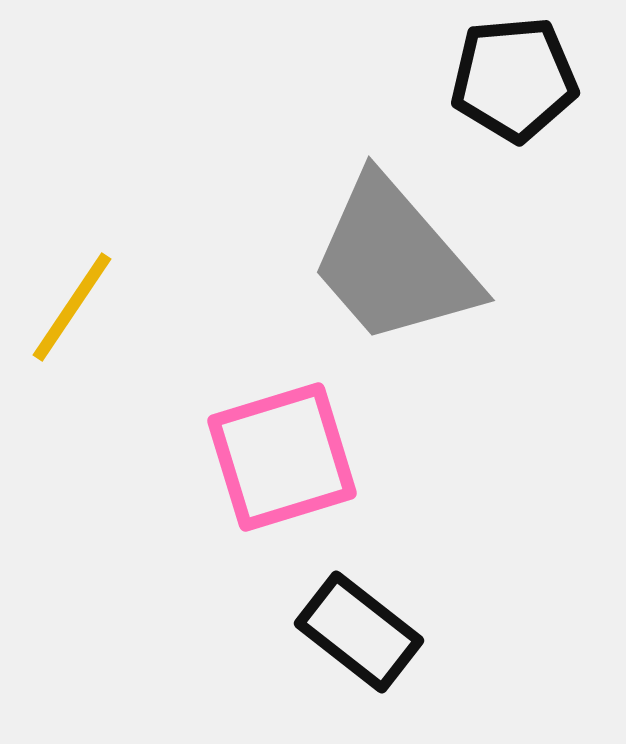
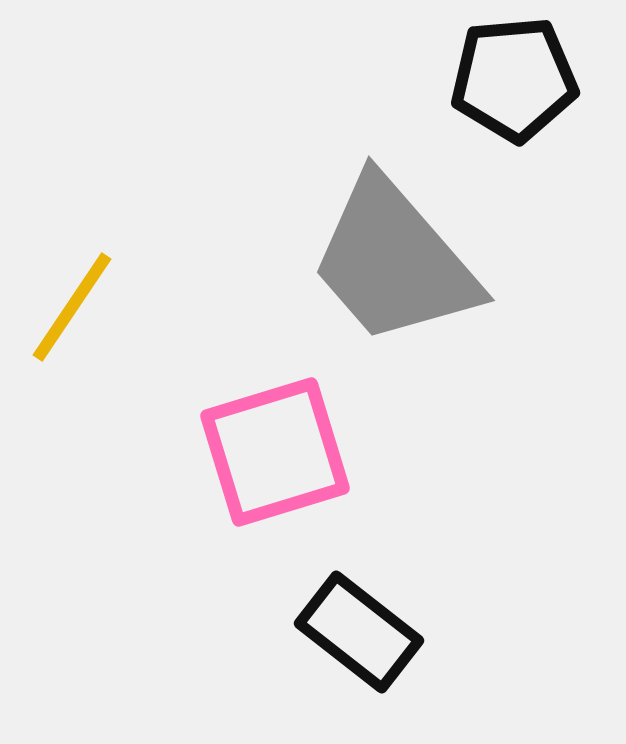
pink square: moved 7 px left, 5 px up
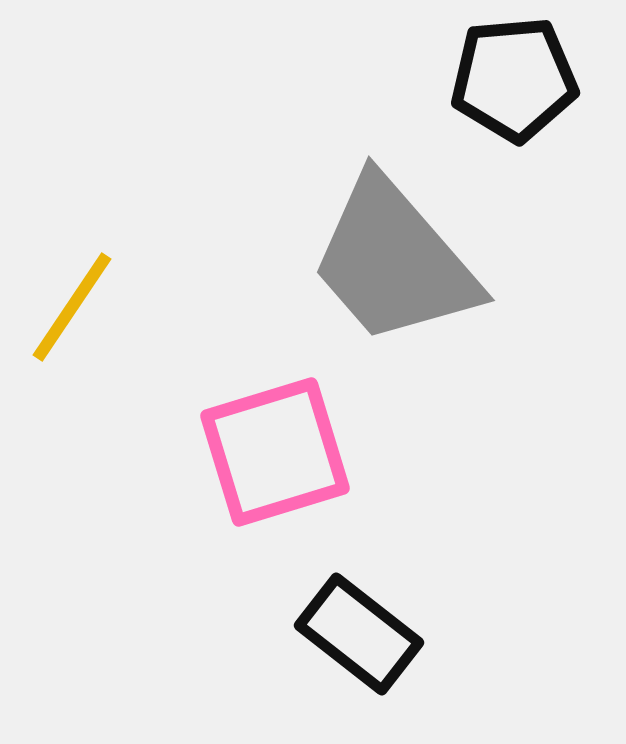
black rectangle: moved 2 px down
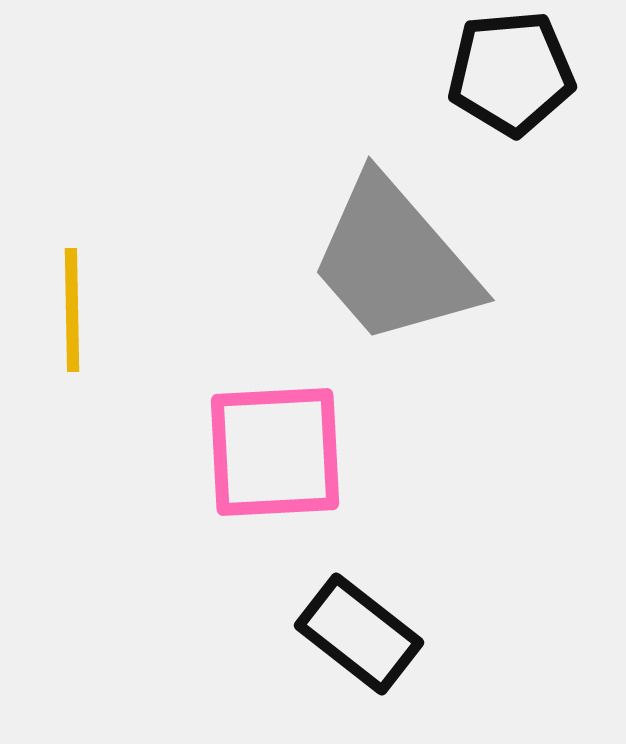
black pentagon: moved 3 px left, 6 px up
yellow line: moved 3 px down; rotated 35 degrees counterclockwise
pink square: rotated 14 degrees clockwise
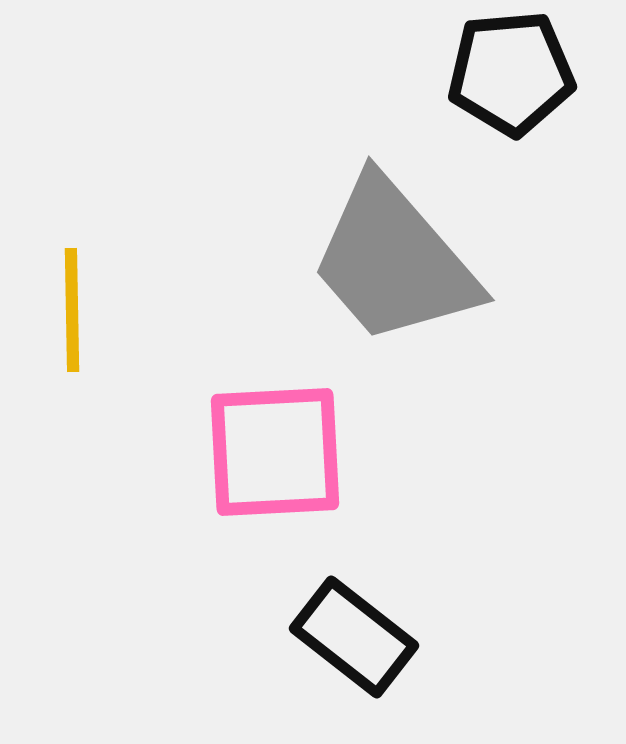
black rectangle: moved 5 px left, 3 px down
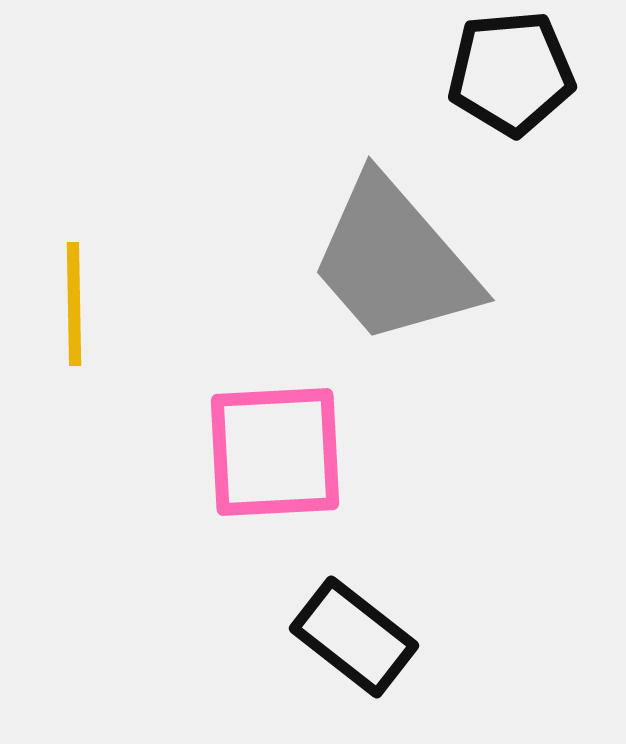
yellow line: moved 2 px right, 6 px up
